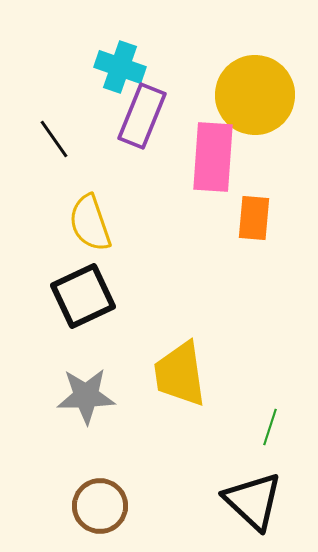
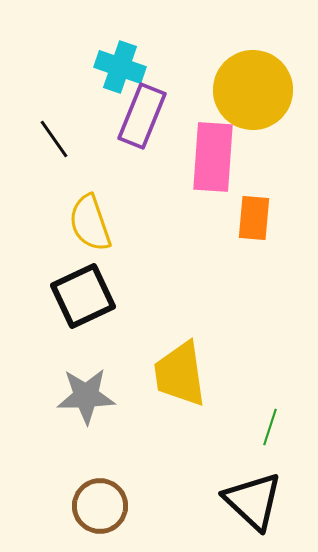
yellow circle: moved 2 px left, 5 px up
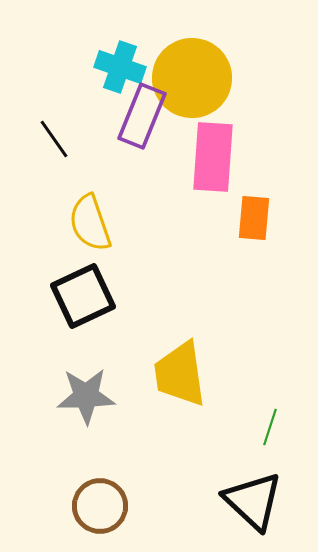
yellow circle: moved 61 px left, 12 px up
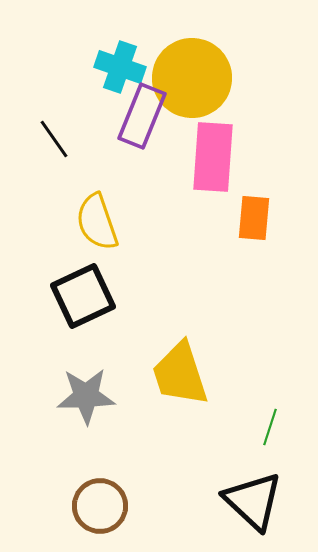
yellow semicircle: moved 7 px right, 1 px up
yellow trapezoid: rotated 10 degrees counterclockwise
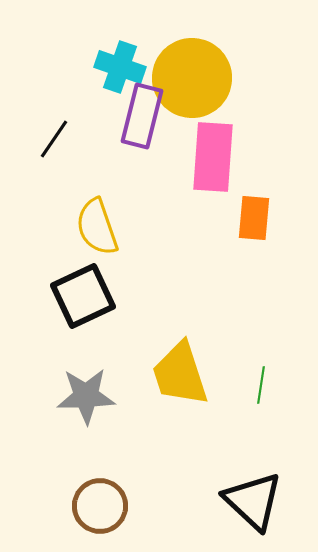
purple rectangle: rotated 8 degrees counterclockwise
black line: rotated 69 degrees clockwise
yellow semicircle: moved 5 px down
green line: moved 9 px left, 42 px up; rotated 9 degrees counterclockwise
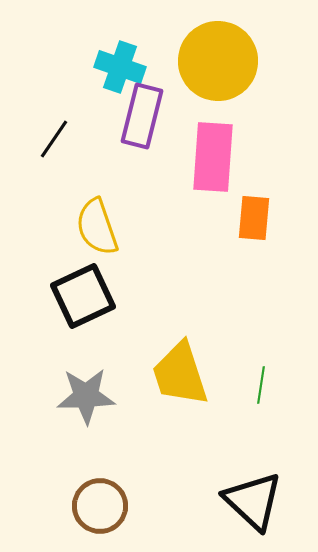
yellow circle: moved 26 px right, 17 px up
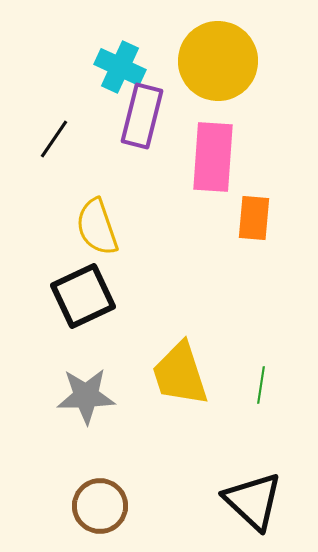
cyan cross: rotated 6 degrees clockwise
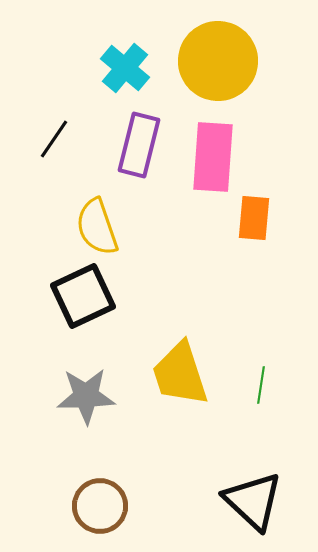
cyan cross: moved 5 px right, 1 px down; rotated 15 degrees clockwise
purple rectangle: moved 3 px left, 29 px down
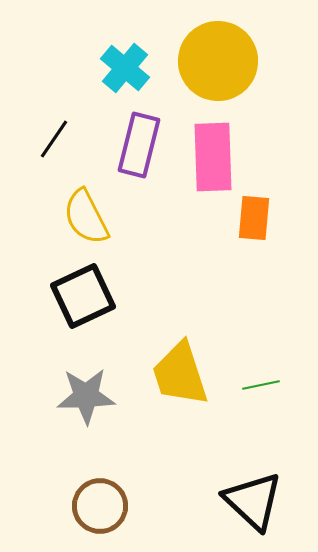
pink rectangle: rotated 6 degrees counterclockwise
yellow semicircle: moved 11 px left, 10 px up; rotated 8 degrees counterclockwise
green line: rotated 69 degrees clockwise
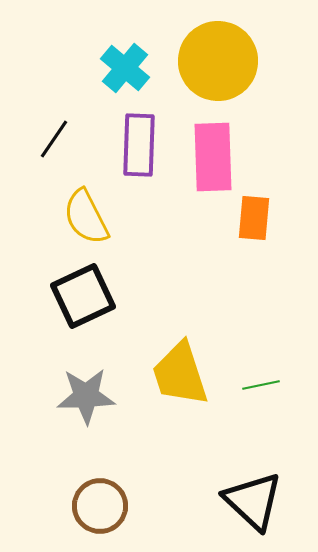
purple rectangle: rotated 12 degrees counterclockwise
